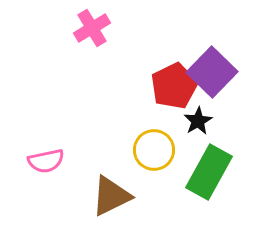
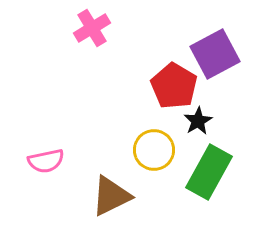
purple square: moved 3 px right, 18 px up; rotated 18 degrees clockwise
red pentagon: rotated 15 degrees counterclockwise
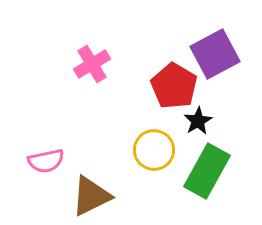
pink cross: moved 36 px down
green rectangle: moved 2 px left, 1 px up
brown triangle: moved 20 px left
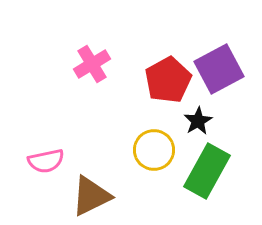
purple square: moved 4 px right, 15 px down
red pentagon: moved 6 px left, 6 px up; rotated 12 degrees clockwise
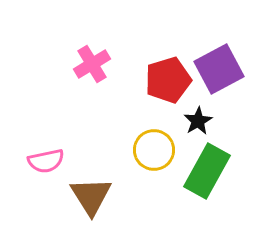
red pentagon: rotated 12 degrees clockwise
brown triangle: rotated 36 degrees counterclockwise
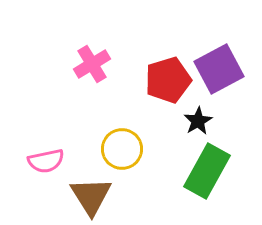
yellow circle: moved 32 px left, 1 px up
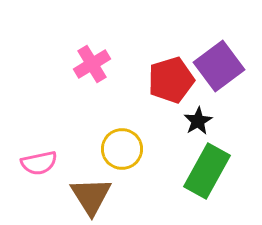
purple square: moved 3 px up; rotated 9 degrees counterclockwise
red pentagon: moved 3 px right
pink semicircle: moved 7 px left, 2 px down
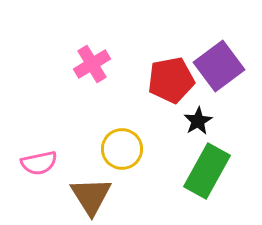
red pentagon: rotated 6 degrees clockwise
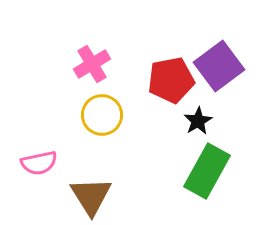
yellow circle: moved 20 px left, 34 px up
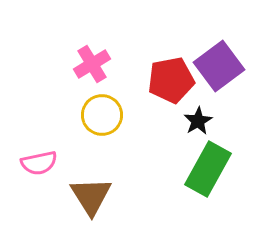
green rectangle: moved 1 px right, 2 px up
